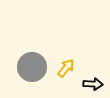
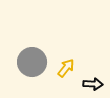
gray circle: moved 5 px up
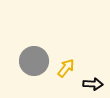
gray circle: moved 2 px right, 1 px up
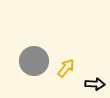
black arrow: moved 2 px right
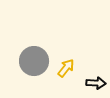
black arrow: moved 1 px right, 1 px up
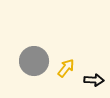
black arrow: moved 2 px left, 3 px up
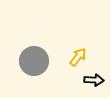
yellow arrow: moved 12 px right, 11 px up
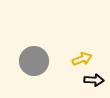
yellow arrow: moved 4 px right, 2 px down; rotated 30 degrees clockwise
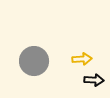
yellow arrow: rotated 18 degrees clockwise
